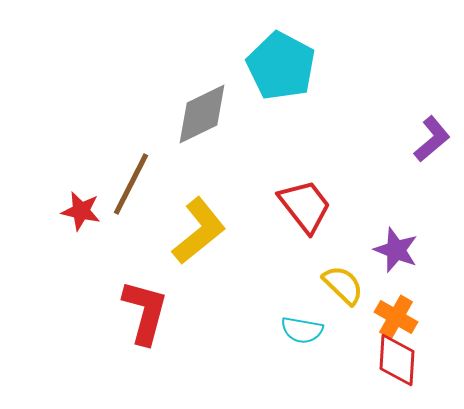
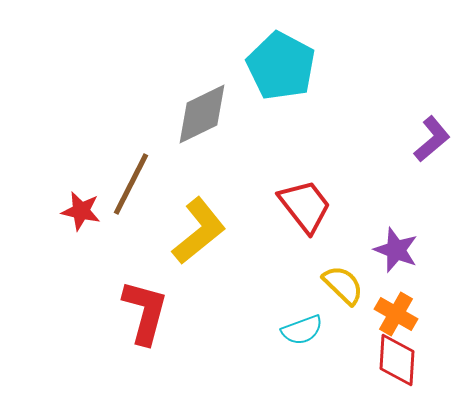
orange cross: moved 3 px up
cyan semicircle: rotated 30 degrees counterclockwise
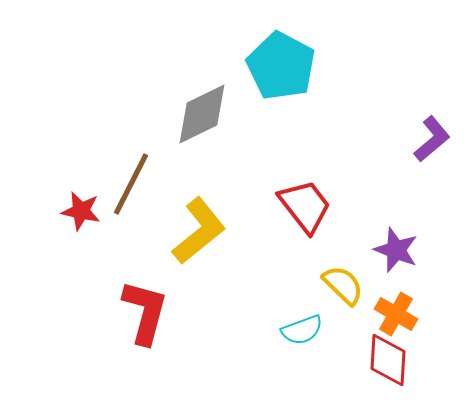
red diamond: moved 9 px left
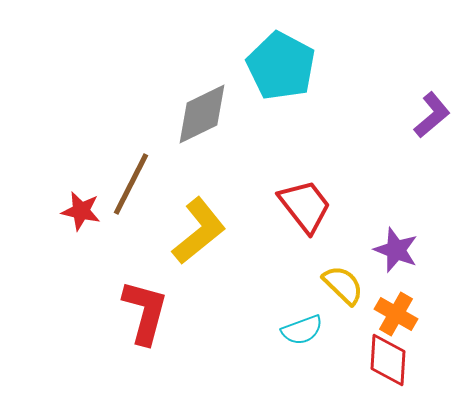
purple L-shape: moved 24 px up
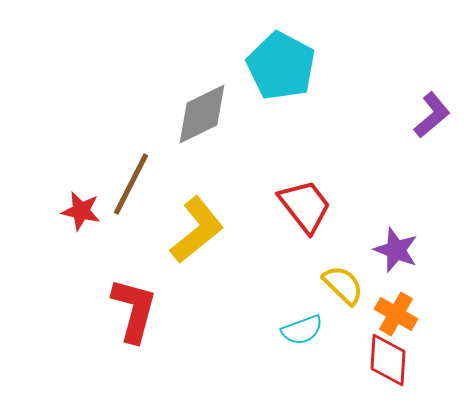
yellow L-shape: moved 2 px left, 1 px up
red L-shape: moved 11 px left, 2 px up
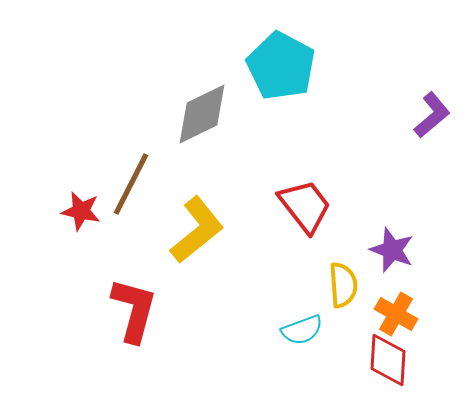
purple star: moved 4 px left
yellow semicircle: rotated 42 degrees clockwise
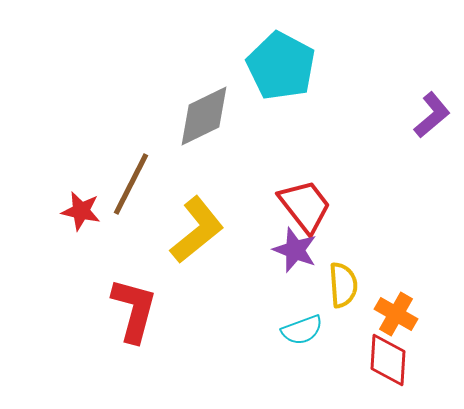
gray diamond: moved 2 px right, 2 px down
purple star: moved 97 px left
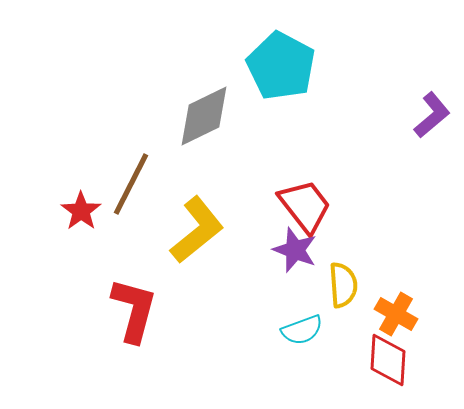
red star: rotated 24 degrees clockwise
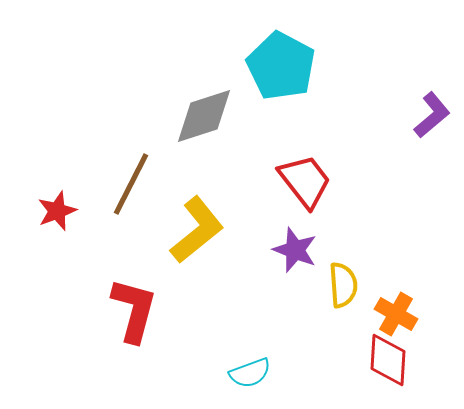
gray diamond: rotated 8 degrees clockwise
red trapezoid: moved 25 px up
red star: moved 24 px left; rotated 15 degrees clockwise
cyan semicircle: moved 52 px left, 43 px down
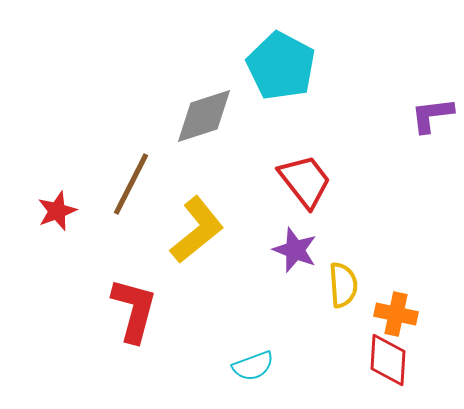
purple L-shape: rotated 147 degrees counterclockwise
orange cross: rotated 18 degrees counterclockwise
cyan semicircle: moved 3 px right, 7 px up
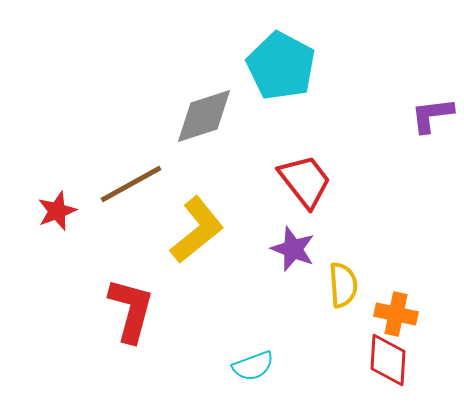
brown line: rotated 34 degrees clockwise
purple star: moved 2 px left, 1 px up
red L-shape: moved 3 px left
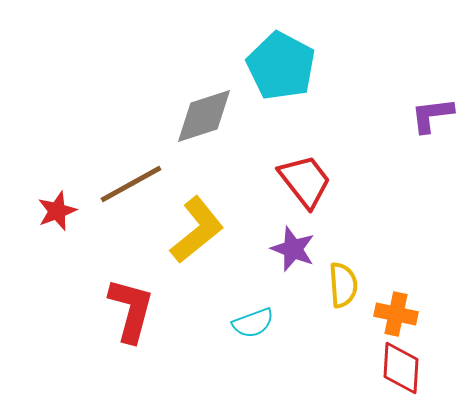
red diamond: moved 13 px right, 8 px down
cyan semicircle: moved 43 px up
